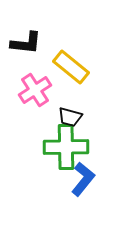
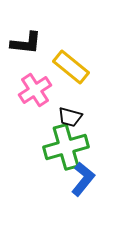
green cross: rotated 15 degrees counterclockwise
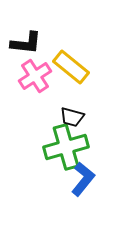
pink cross: moved 14 px up
black trapezoid: moved 2 px right
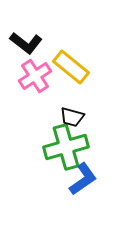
black L-shape: rotated 32 degrees clockwise
blue L-shape: rotated 16 degrees clockwise
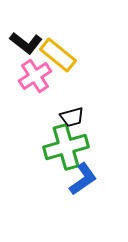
yellow rectangle: moved 13 px left, 12 px up
black trapezoid: rotated 30 degrees counterclockwise
